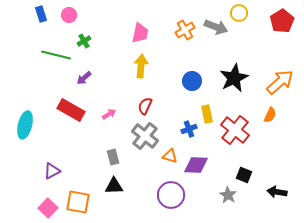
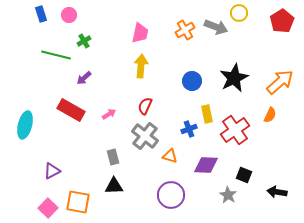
red cross: rotated 16 degrees clockwise
purple diamond: moved 10 px right
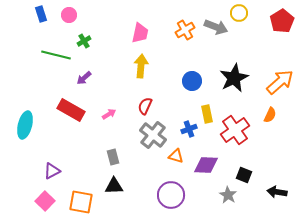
gray cross: moved 8 px right, 1 px up
orange triangle: moved 6 px right
orange square: moved 3 px right
pink square: moved 3 px left, 7 px up
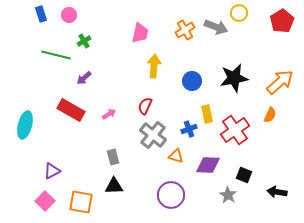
yellow arrow: moved 13 px right
black star: rotated 16 degrees clockwise
purple diamond: moved 2 px right
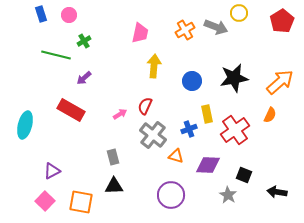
pink arrow: moved 11 px right
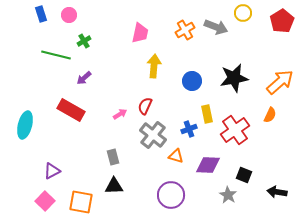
yellow circle: moved 4 px right
